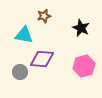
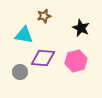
purple diamond: moved 1 px right, 1 px up
pink hexagon: moved 8 px left, 5 px up
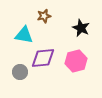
purple diamond: rotated 10 degrees counterclockwise
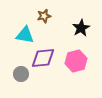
black star: rotated 18 degrees clockwise
cyan triangle: moved 1 px right
gray circle: moved 1 px right, 2 px down
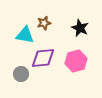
brown star: moved 7 px down
black star: moved 1 px left; rotated 18 degrees counterclockwise
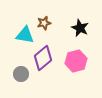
purple diamond: rotated 35 degrees counterclockwise
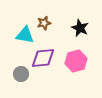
purple diamond: rotated 35 degrees clockwise
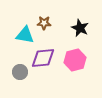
brown star: rotated 16 degrees clockwise
pink hexagon: moved 1 px left, 1 px up
gray circle: moved 1 px left, 2 px up
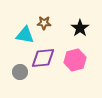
black star: rotated 12 degrees clockwise
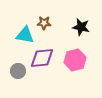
black star: moved 1 px right, 1 px up; rotated 24 degrees counterclockwise
purple diamond: moved 1 px left
gray circle: moved 2 px left, 1 px up
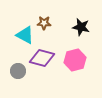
cyan triangle: rotated 18 degrees clockwise
purple diamond: rotated 20 degrees clockwise
